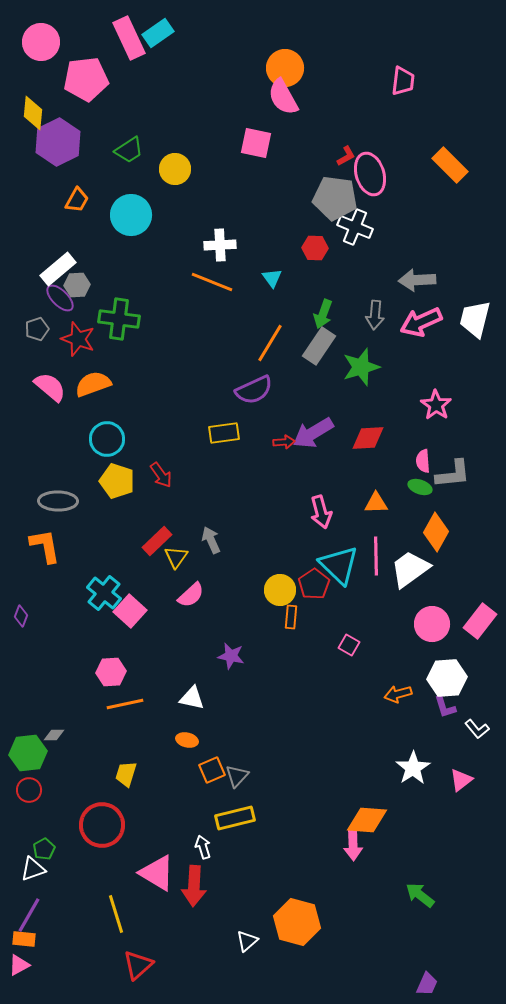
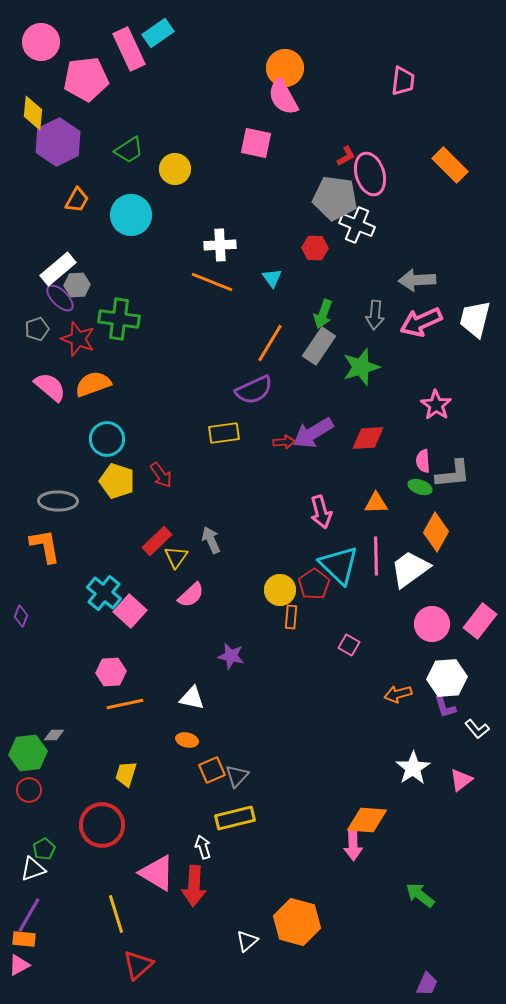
pink rectangle at (129, 38): moved 11 px down
white cross at (355, 227): moved 2 px right, 2 px up
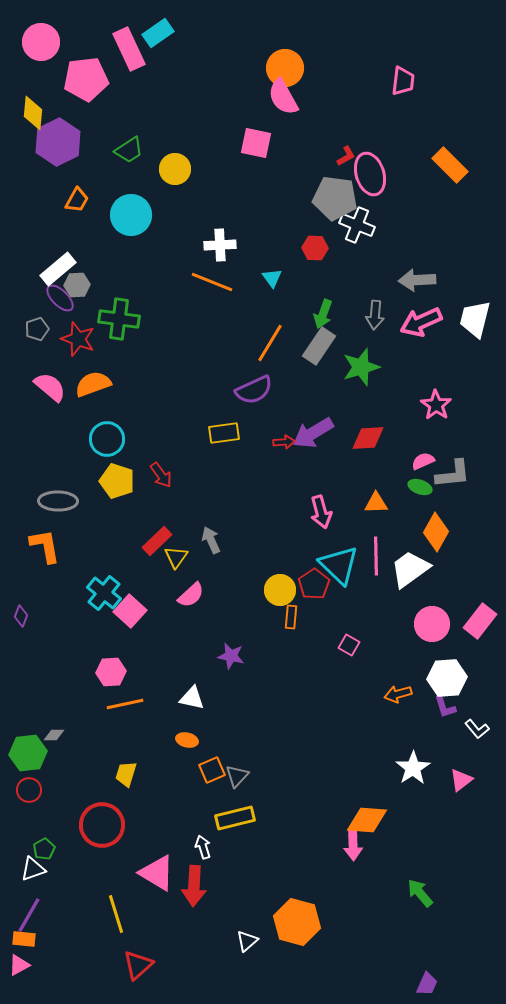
pink semicircle at (423, 461): rotated 70 degrees clockwise
green arrow at (420, 895): moved 2 px up; rotated 12 degrees clockwise
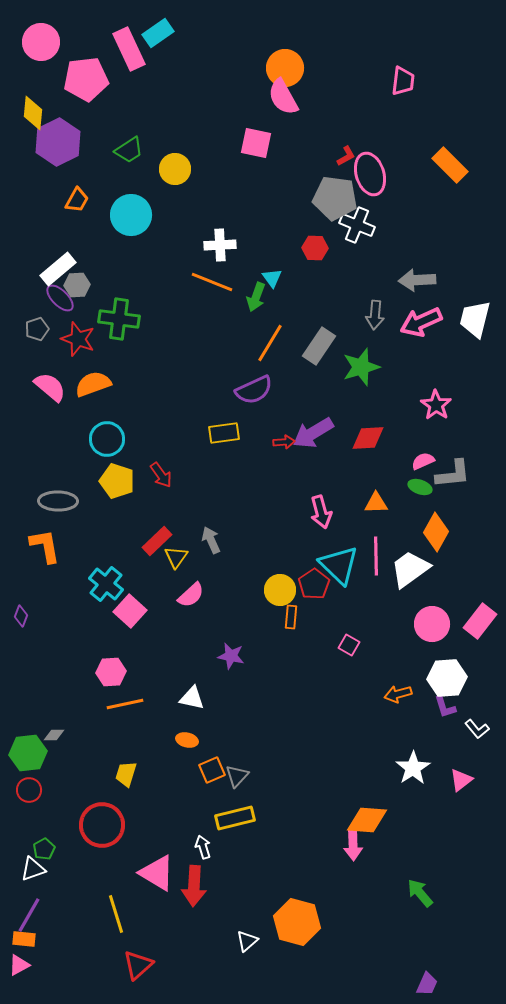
green arrow at (323, 314): moved 67 px left, 17 px up
cyan cross at (104, 593): moved 2 px right, 9 px up
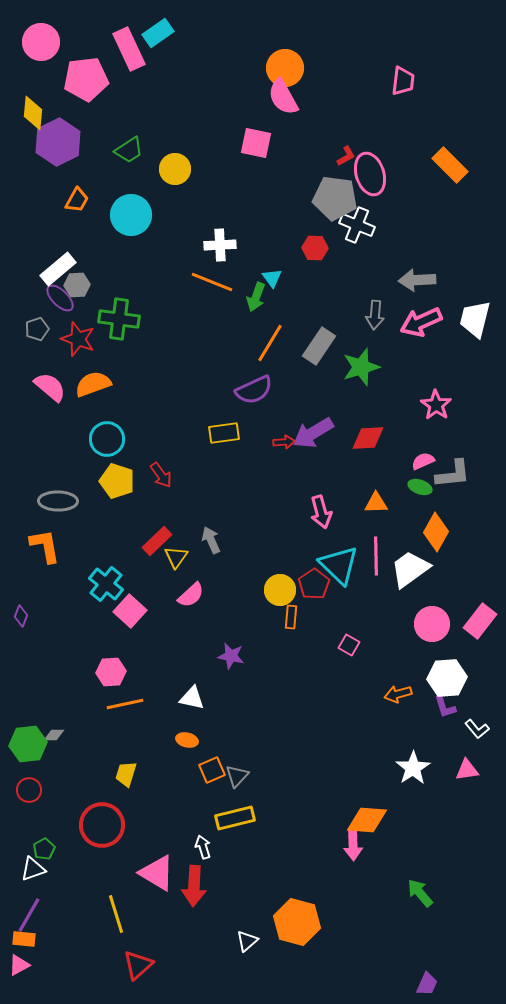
green hexagon at (28, 753): moved 9 px up
pink triangle at (461, 780): moved 6 px right, 10 px up; rotated 30 degrees clockwise
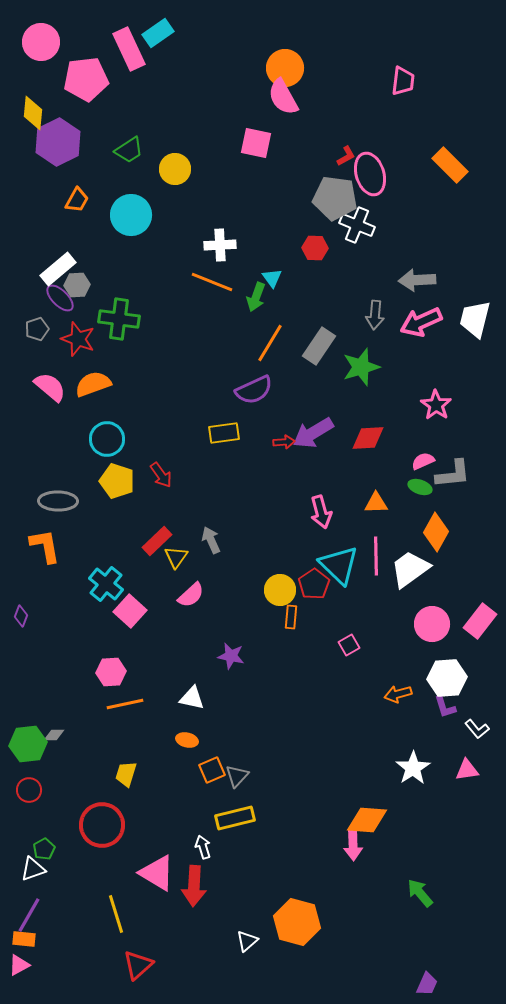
pink square at (349, 645): rotated 30 degrees clockwise
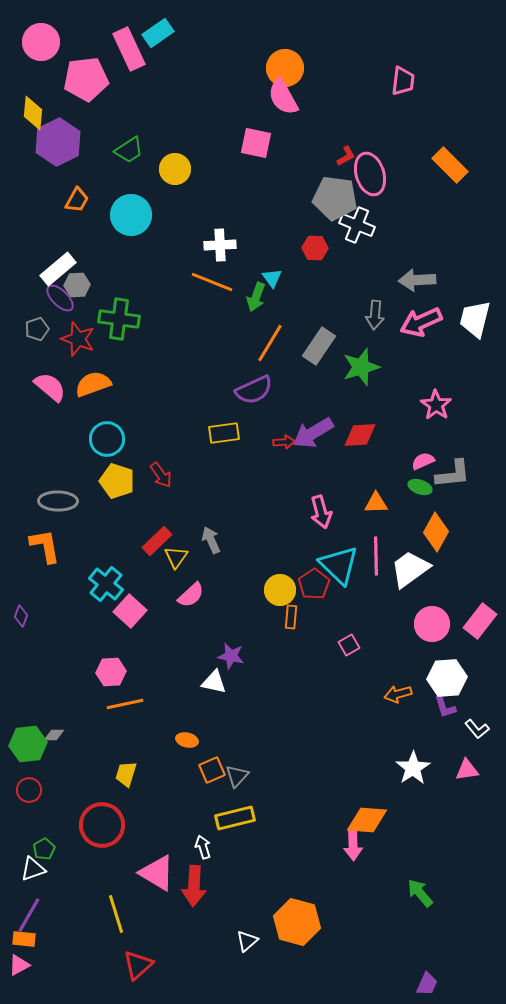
red diamond at (368, 438): moved 8 px left, 3 px up
white triangle at (192, 698): moved 22 px right, 16 px up
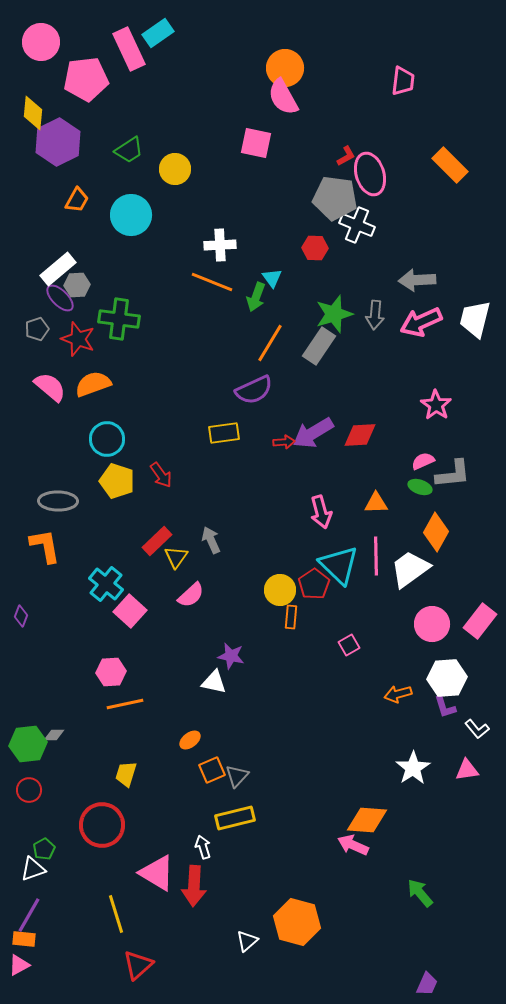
green star at (361, 367): moved 27 px left, 53 px up
orange ellipse at (187, 740): moved 3 px right; rotated 50 degrees counterclockwise
pink arrow at (353, 845): rotated 116 degrees clockwise
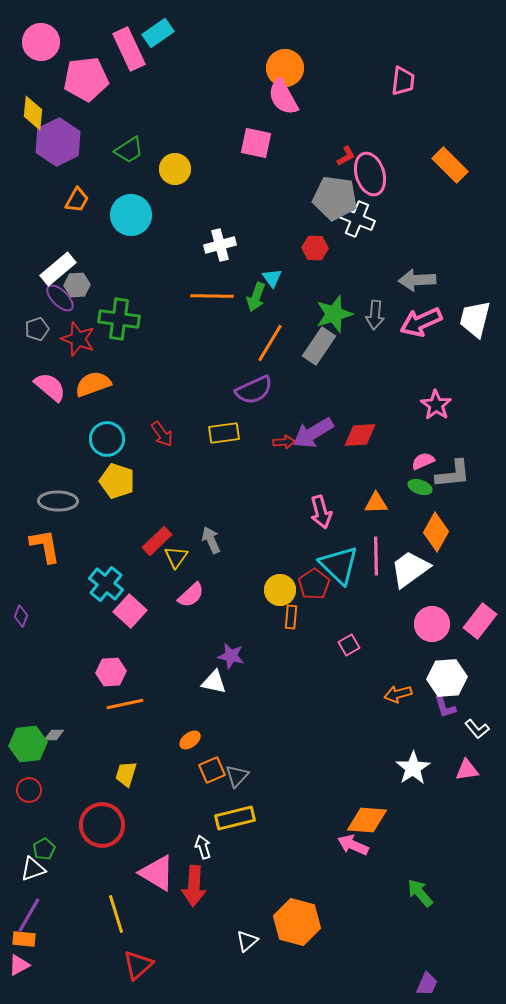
white cross at (357, 225): moved 6 px up
white cross at (220, 245): rotated 12 degrees counterclockwise
orange line at (212, 282): moved 14 px down; rotated 21 degrees counterclockwise
red arrow at (161, 475): moved 1 px right, 41 px up
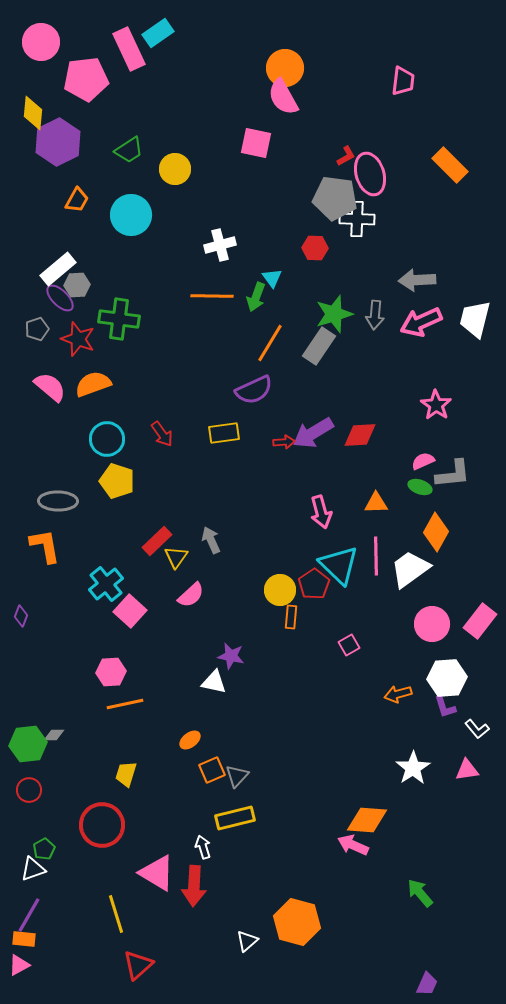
white cross at (357, 219): rotated 20 degrees counterclockwise
cyan cross at (106, 584): rotated 12 degrees clockwise
